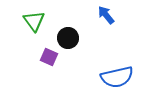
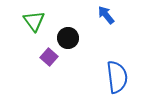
purple square: rotated 18 degrees clockwise
blue semicircle: rotated 84 degrees counterclockwise
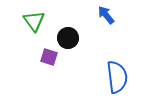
purple square: rotated 24 degrees counterclockwise
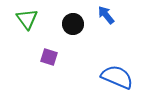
green triangle: moved 7 px left, 2 px up
black circle: moved 5 px right, 14 px up
blue semicircle: rotated 60 degrees counterclockwise
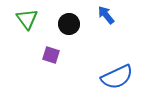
black circle: moved 4 px left
purple square: moved 2 px right, 2 px up
blue semicircle: rotated 132 degrees clockwise
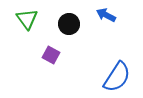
blue arrow: rotated 24 degrees counterclockwise
purple square: rotated 12 degrees clockwise
blue semicircle: rotated 32 degrees counterclockwise
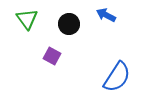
purple square: moved 1 px right, 1 px down
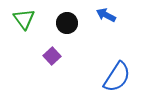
green triangle: moved 3 px left
black circle: moved 2 px left, 1 px up
purple square: rotated 18 degrees clockwise
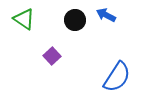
green triangle: rotated 20 degrees counterclockwise
black circle: moved 8 px right, 3 px up
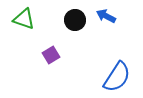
blue arrow: moved 1 px down
green triangle: rotated 15 degrees counterclockwise
purple square: moved 1 px left, 1 px up; rotated 12 degrees clockwise
